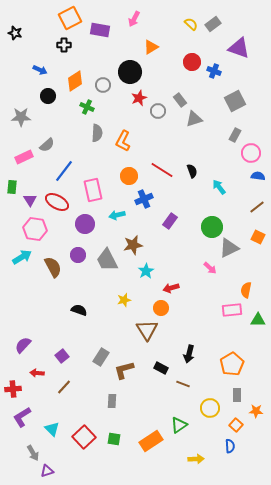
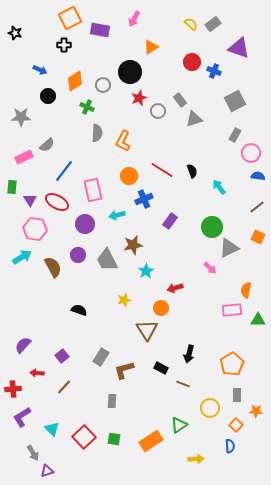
red arrow at (171, 288): moved 4 px right
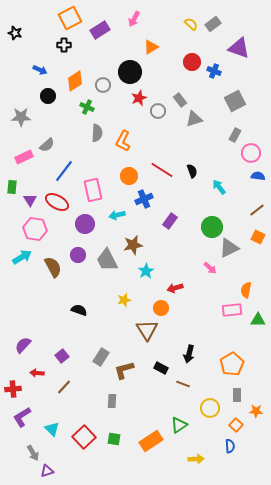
purple rectangle at (100, 30): rotated 42 degrees counterclockwise
brown line at (257, 207): moved 3 px down
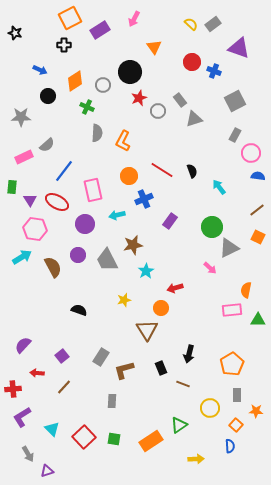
orange triangle at (151, 47): moved 3 px right; rotated 35 degrees counterclockwise
black rectangle at (161, 368): rotated 40 degrees clockwise
gray arrow at (33, 453): moved 5 px left, 1 px down
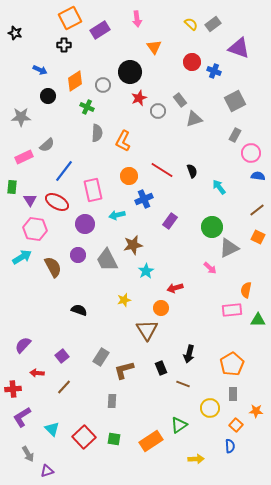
pink arrow at (134, 19): moved 3 px right; rotated 35 degrees counterclockwise
gray rectangle at (237, 395): moved 4 px left, 1 px up
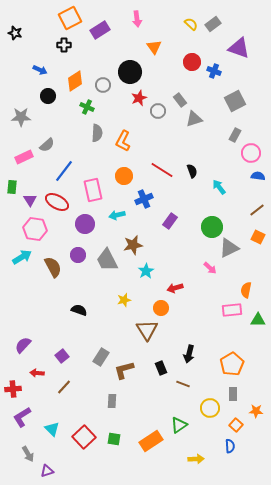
orange circle at (129, 176): moved 5 px left
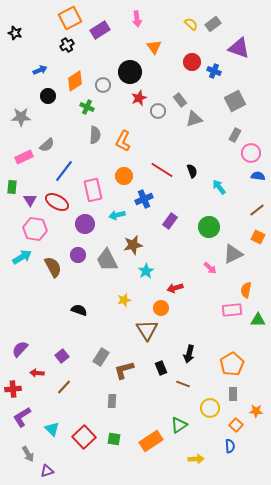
black cross at (64, 45): moved 3 px right; rotated 32 degrees counterclockwise
blue arrow at (40, 70): rotated 48 degrees counterclockwise
gray semicircle at (97, 133): moved 2 px left, 2 px down
green circle at (212, 227): moved 3 px left
gray triangle at (229, 248): moved 4 px right, 6 px down
purple semicircle at (23, 345): moved 3 px left, 4 px down
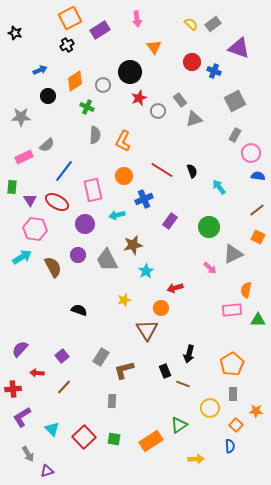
black rectangle at (161, 368): moved 4 px right, 3 px down
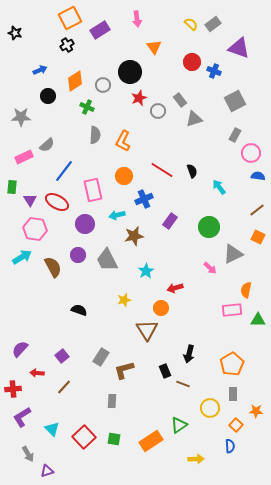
brown star at (133, 245): moved 1 px right, 9 px up
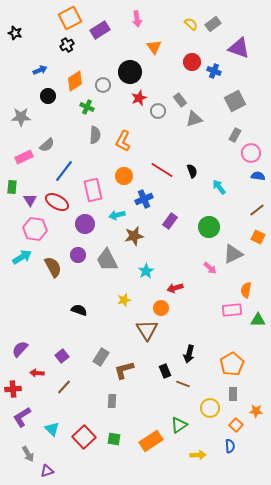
yellow arrow at (196, 459): moved 2 px right, 4 px up
